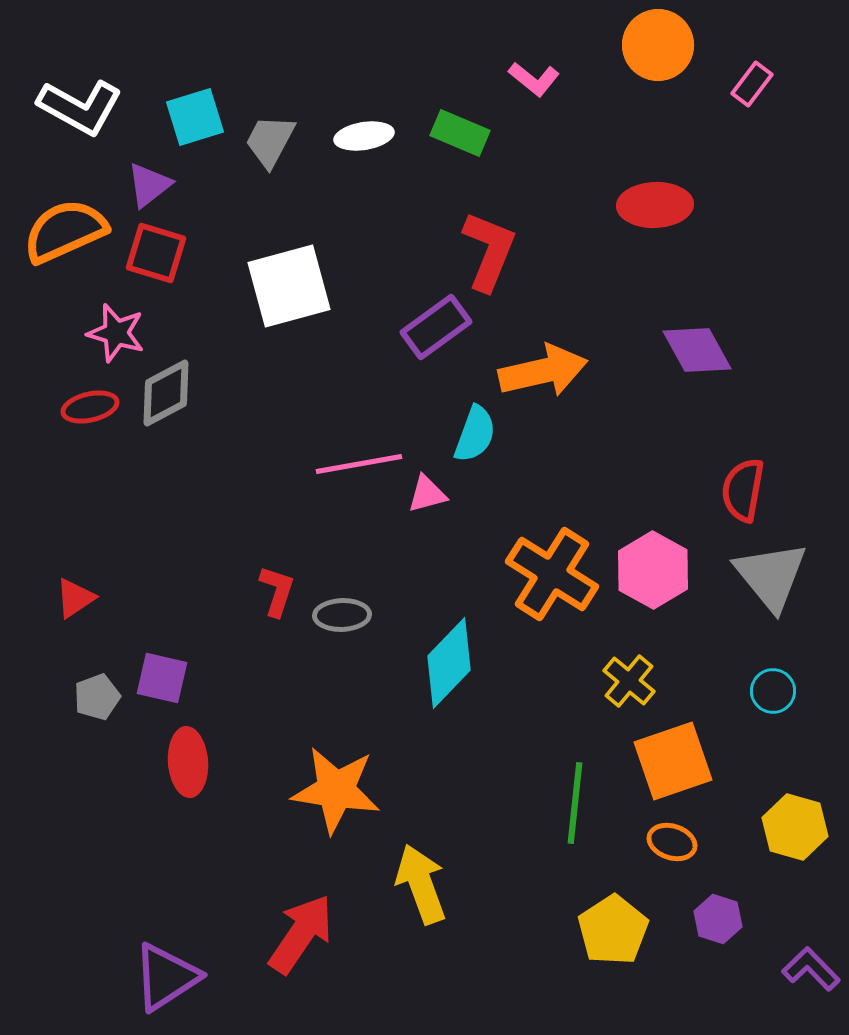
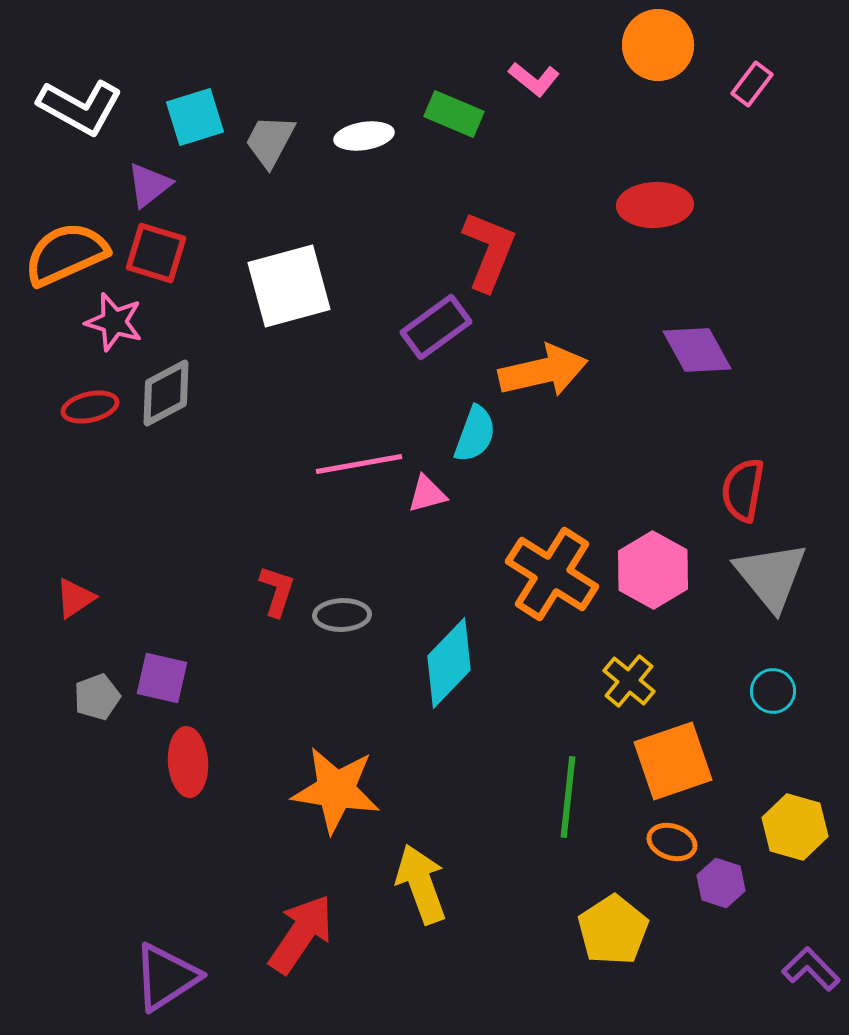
green rectangle at (460, 133): moved 6 px left, 19 px up
orange semicircle at (65, 231): moved 1 px right, 23 px down
pink star at (116, 333): moved 2 px left, 11 px up
green line at (575, 803): moved 7 px left, 6 px up
purple hexagon at (718, 919): moved 3 px right, 36 px up
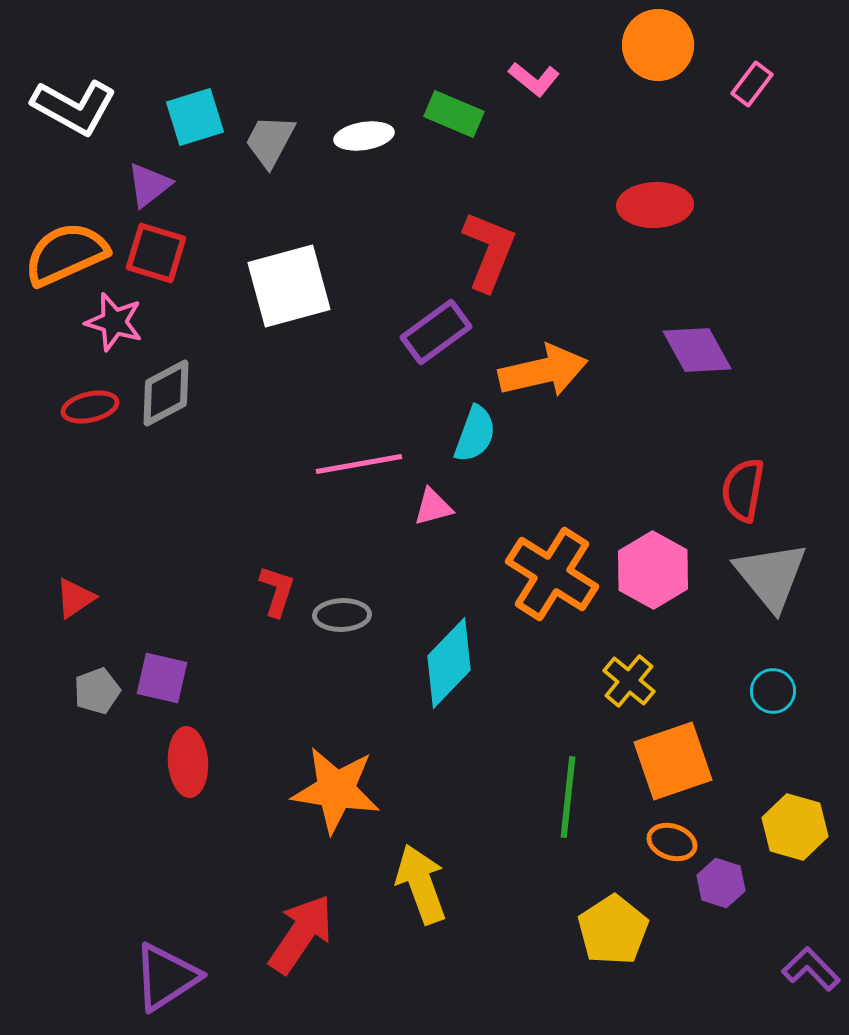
white L-shape at (80, 107): moved 6 px left
purple rectangle at (436, 327): moved 5 px down
pink triangle at (427, 494): moved 6 px right, 13 px down
gray pentagon at (97, 697): moved 6 px up
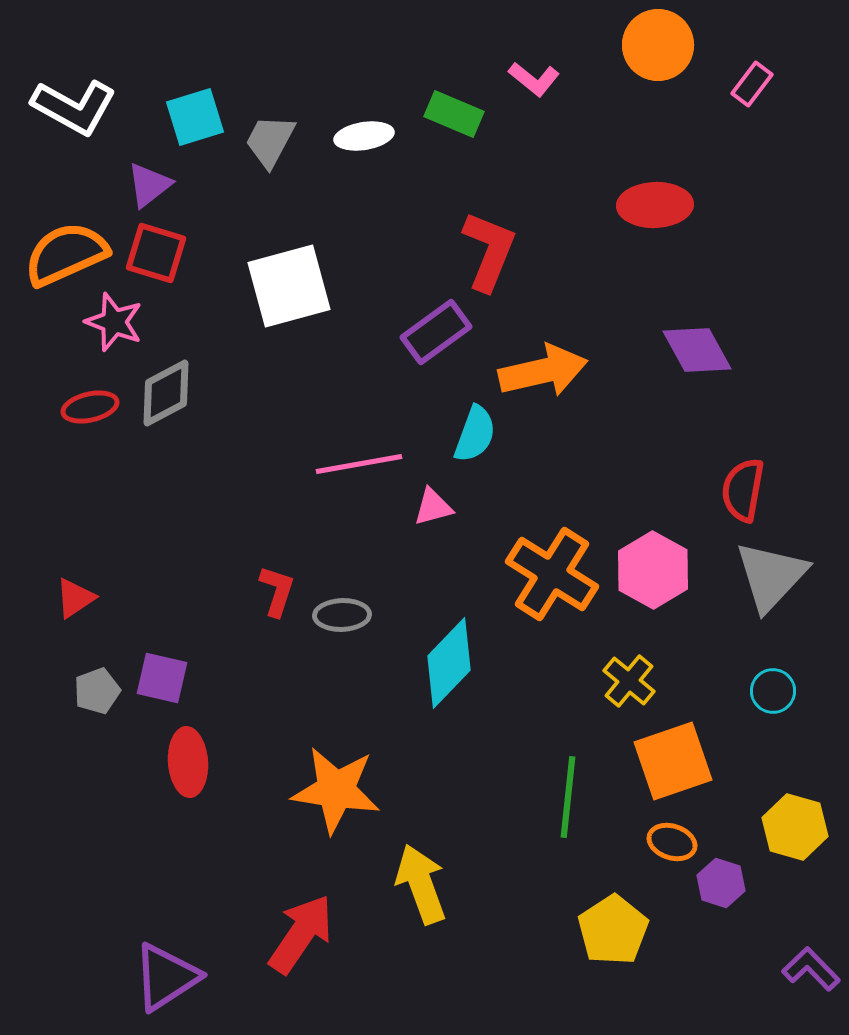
pink star at (114, 322): rotated 4 degrees clockwise
gray triangle at (771, 576): rotated 22 degrees clockwise
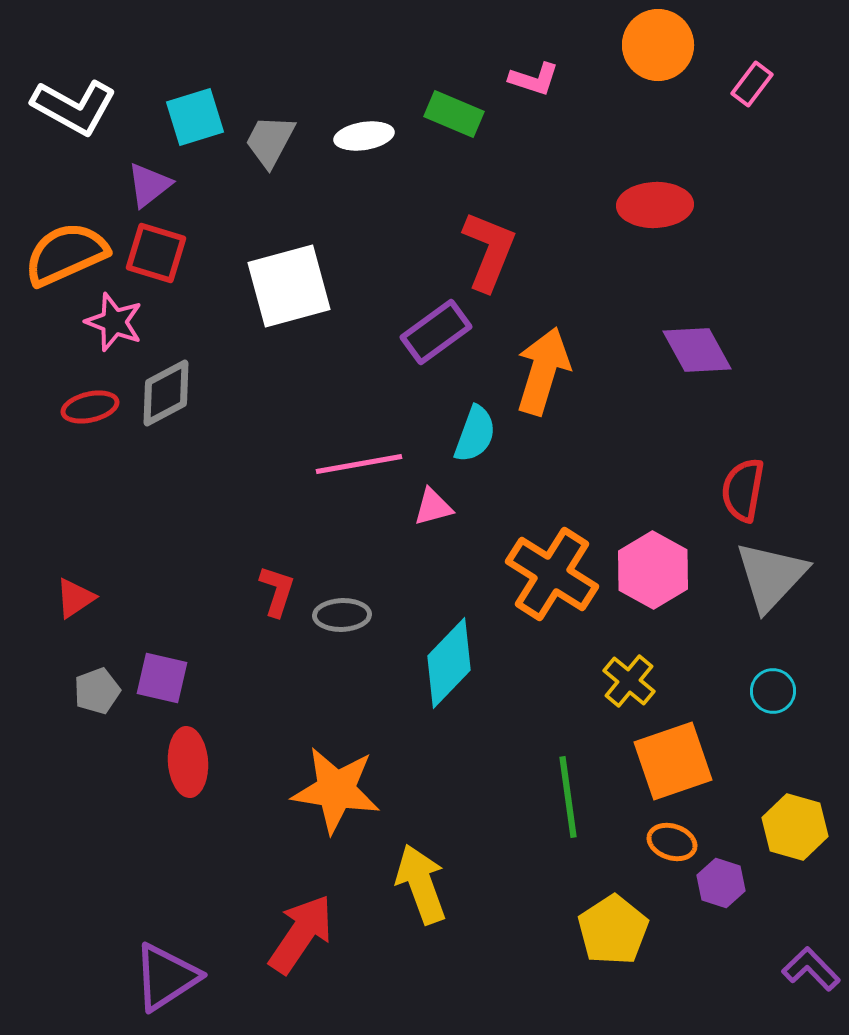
pink L-shape at (534, 79): rotated 21 degrees counterclockwise
orange arrow at (543, 371): rotated 60 degrees counterclockwise
green line at (568, 797): rotated 14 degrees counterclockwise
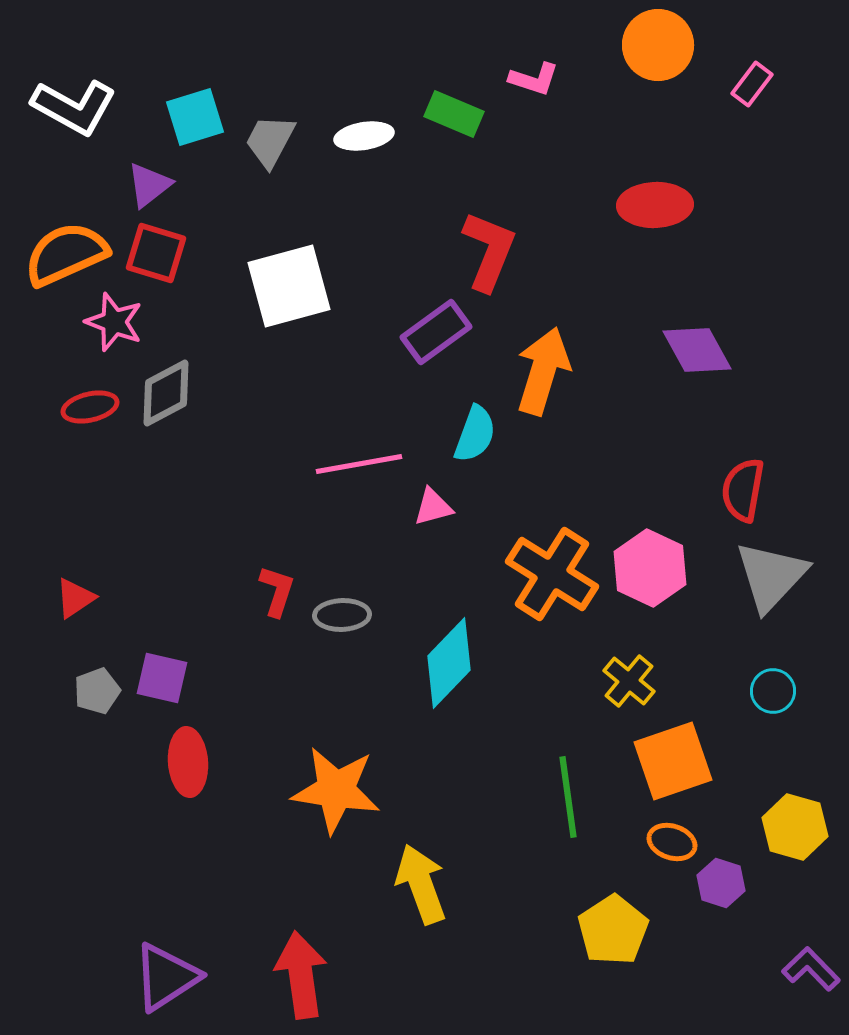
pink hexagon at (653, 570): moved 3 px left, 2 px up; rotated 4 degrees counterclockwise
red arrow at (301, 934): moved 41 px down; rotated 42 degrees counterclockwise
